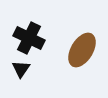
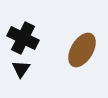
black cross: moved 6 px left
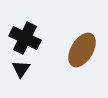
black cross: moved 2 px right
